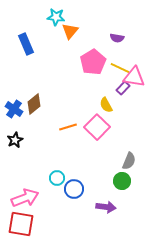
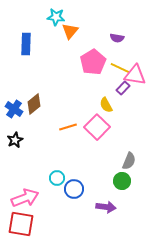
blue rectangle: rotated 25 degrees clockwise
pink triangle: moved 1 px right, 2 px up
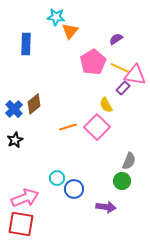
purple semicircle: moved 1 px left, 1 px down; rotated 136 degrees clockwise
blue cross: rotated 12 degrees clockwise
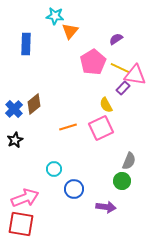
cyan star: moved 1 px left, 1 px up
pink square: moved 4 px right, 1 px down; rotated 20 degrees clockwise
cyan circle: moved 3 px left, 9 px up
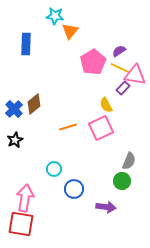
purple semicircle: moved 3 px right, 12 px down
pink arrow: rotated 60 degrees counterclockwise
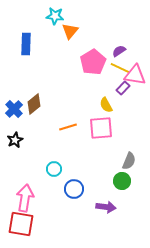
pink square: rotated 20 degrees clockwise
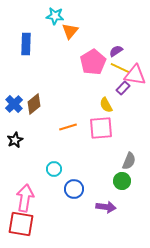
purple semicircle: moved 3 px left
blue cross: moved 5 px up
